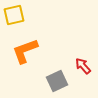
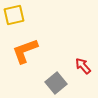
gray square: moved 1 px left, 2 px down; rotated 15 degrees counterclockwise
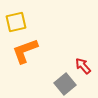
yellow square: moved 2 px right, 7 px down
gray square: moved 9 px right, 1 px down
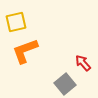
red arrow: moved 3 px up
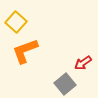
yellow square: rotated 35 degrees counterclockwise
red arrow: rotated 84 degrees counterclockwise
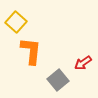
orange L-shape: moved 6 px right; rotated 116 degrees clockwise
gray square: moved 7 px left, 4 px up
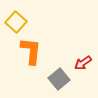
gray square: moved 1 px right, 1 px up
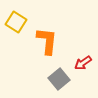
yellow square: rotated 10 degrees counterclockwise
orange L-shape: moved 16 px right, 10 px up
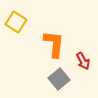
orange L-shape: moved 7 px right, 3 px down
red arrow: moved 2 px up; rotated 84 degrees counterclockwise
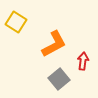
orange L-shape: rotated 56 degrees clockwise
red arrow: rotated 144 degrees counterclockwise
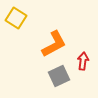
yellow square: moved 4 px up
gray square: moved 3 px up; rotated 15 degrees clockwise
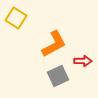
red arrow: rotated 84 degrees clockwise
gray square: moved 1 px left
